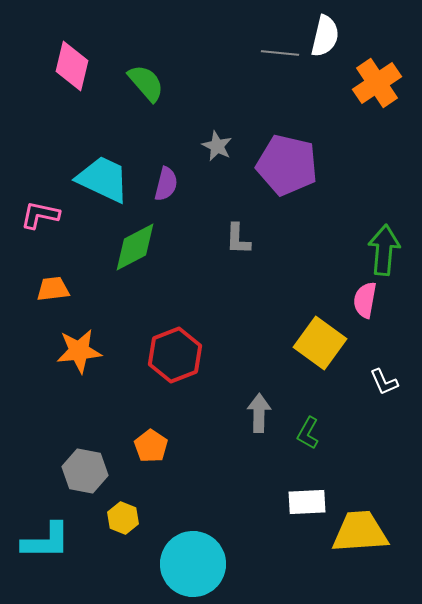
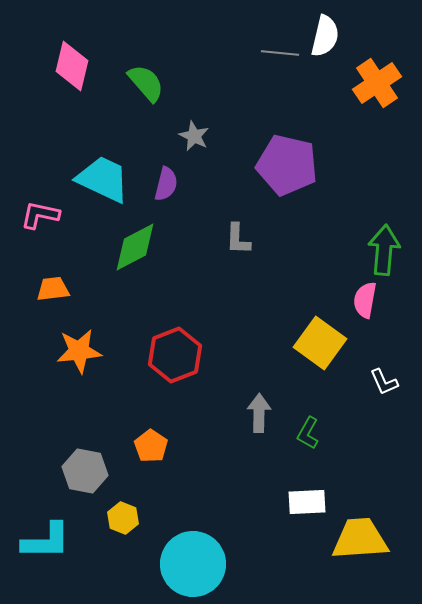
gray star: moved 23 px left, 10 px up
yellow trapezoid: moved 7 px down
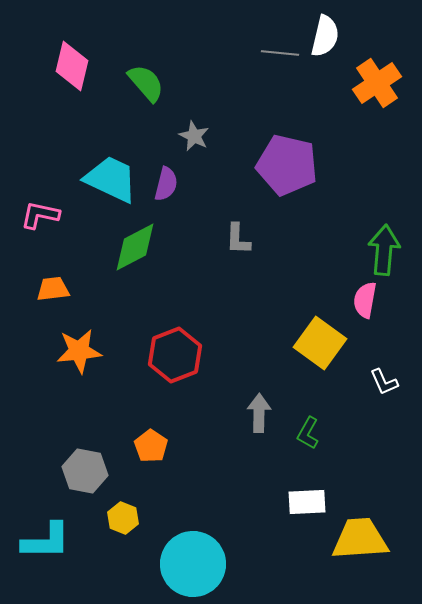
cyan trapezoid: moved 8 px right
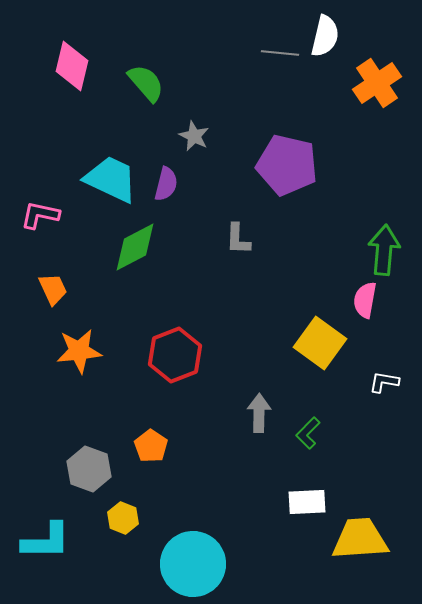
orange trapezoid: rotated 72 degrees clockwise
white L-shape: rotated 124 degrees clockwise
green L-shape: rotated 16 degrees clockwise
gray hexagon: moved 4 px right, 2 px up; rotated 9 degrees clockwise
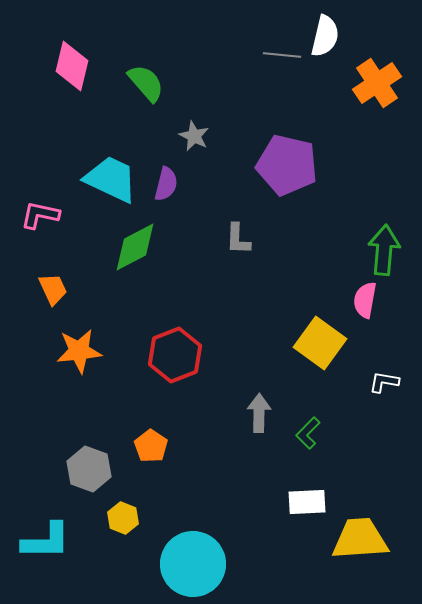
gray line: moved 2 px right, 2 px down
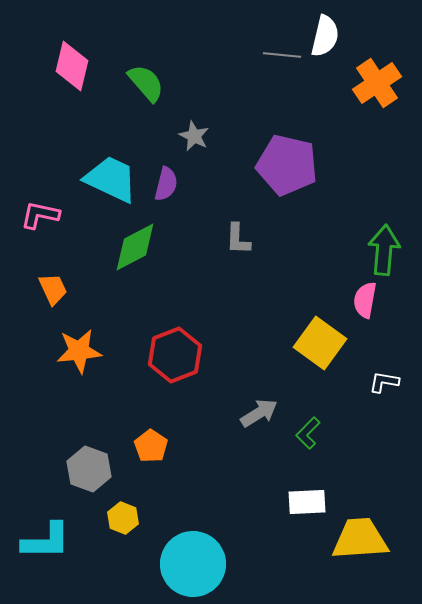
gray arrow: rotated 57 degrees clockwise
